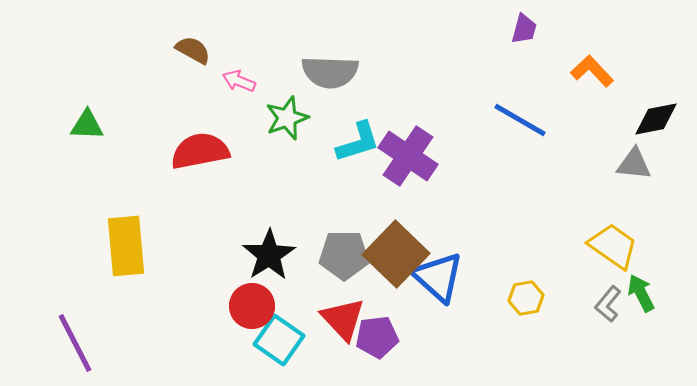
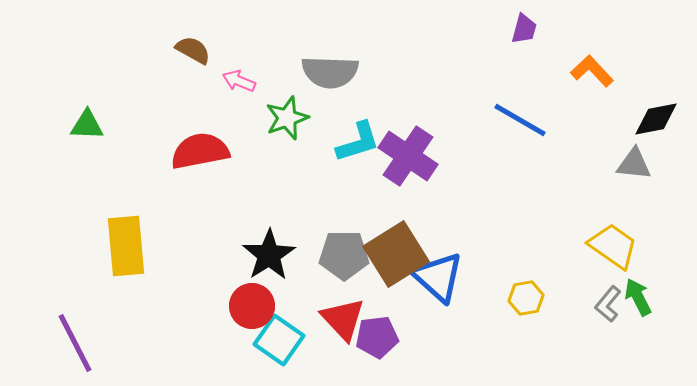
brown square: rotated 14 degrees clockwise
green arrow: moved 3 px left, 4 px down
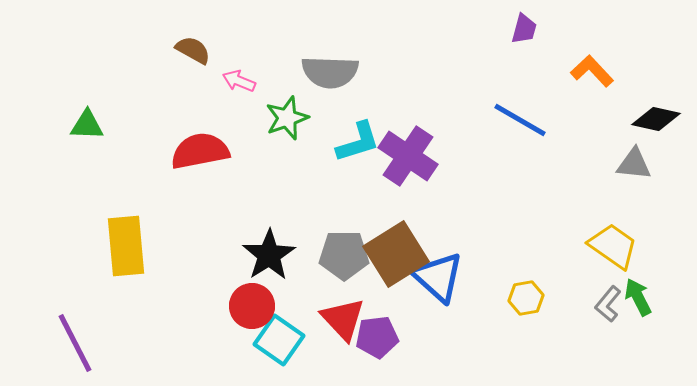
black diamond: rotated 24 degrees clockwise
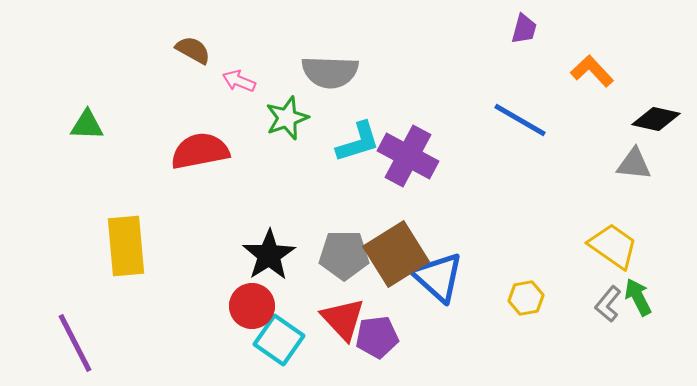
purple cross: rotated 6 degrees counterclockwise
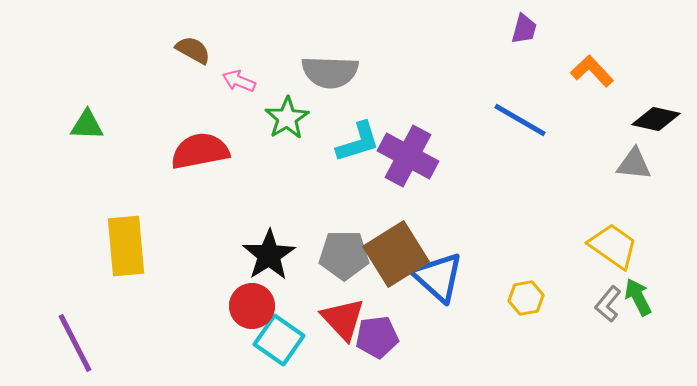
green star: rotated 12 degrees counterclockwise
